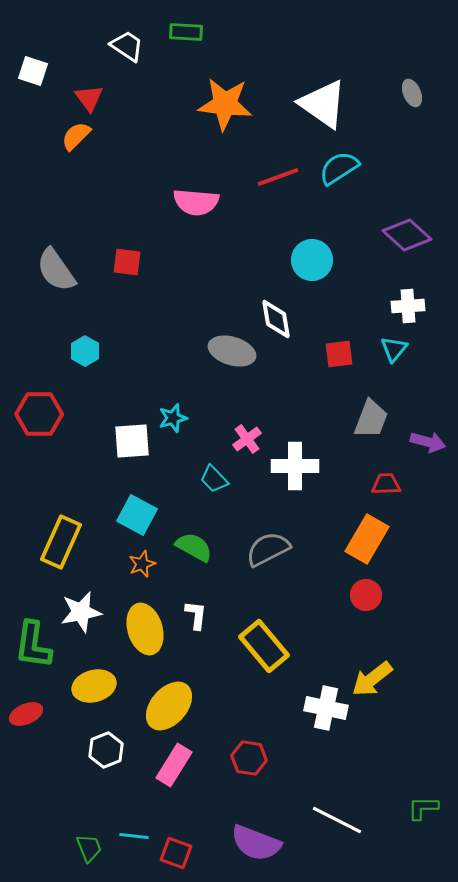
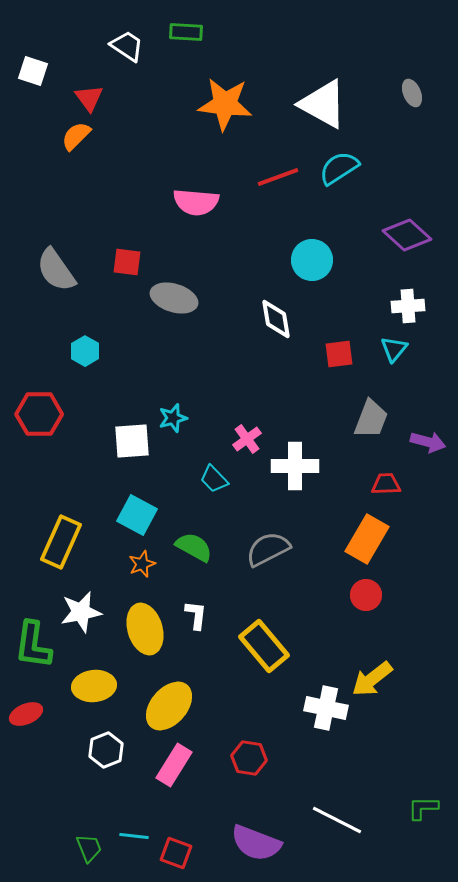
white triangle at (323, 104): rotated 6 degrees counterclockwise
gray ellipse at (232, 351): moved 58 px left, 53 px up
yellow ellipse at (94, 686): rotated 9 degrees clockwise
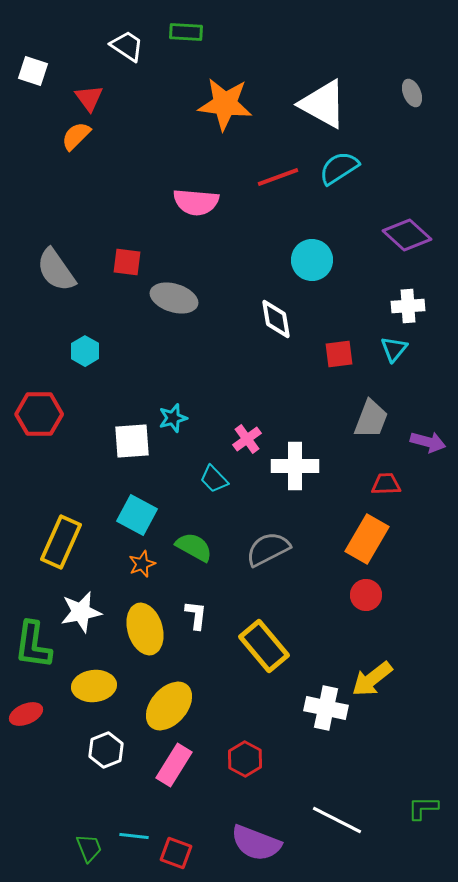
red hexagon at (249, 758): moved 4 px left, 1 px down; rotated 20 degrees clockwise
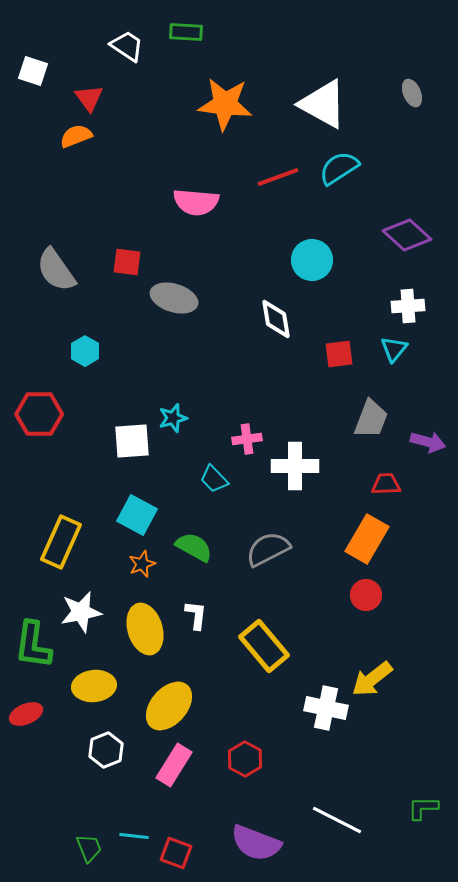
orange semicircle at (76, 136): rotated 24 degrees clockwise
pink cross at (247, 439): rotated 28 degrees clockwise
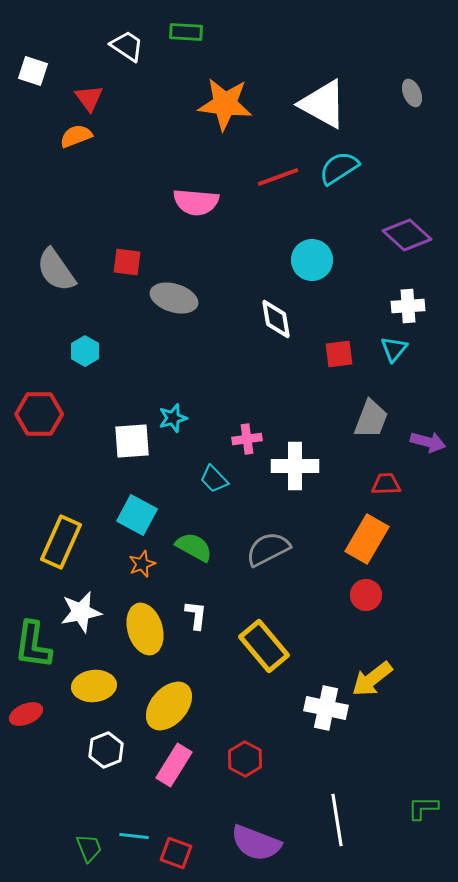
white line at (337, 820): rotated 54 degrees clockwise
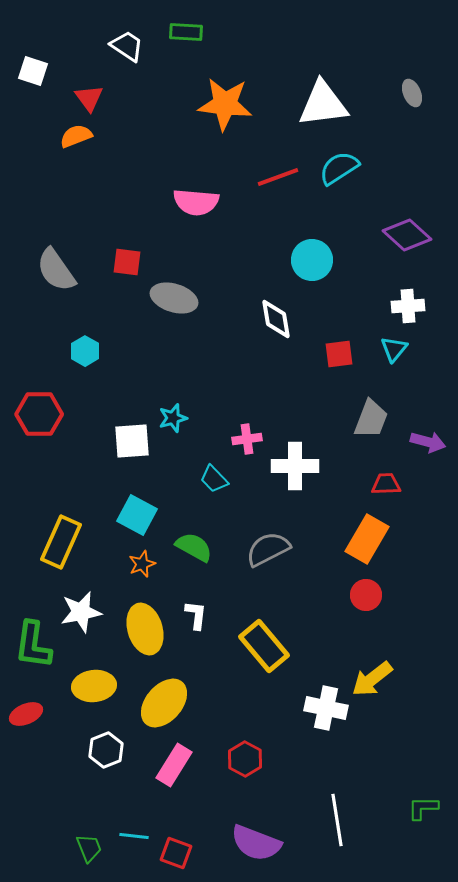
white triangle at (323, 104): rotated 36 degrees counterclockwise
yellow ellipse at (169, 706): moved 5 px left, 3 px up
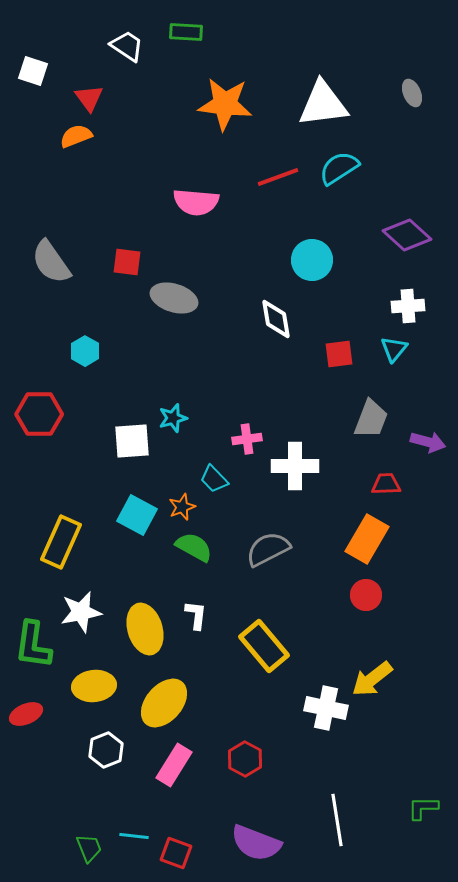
gray semicircle at (56, 270): moved 5 px left, 8 px up
orange star at (142, 564): moved 40 px right, 57 px up
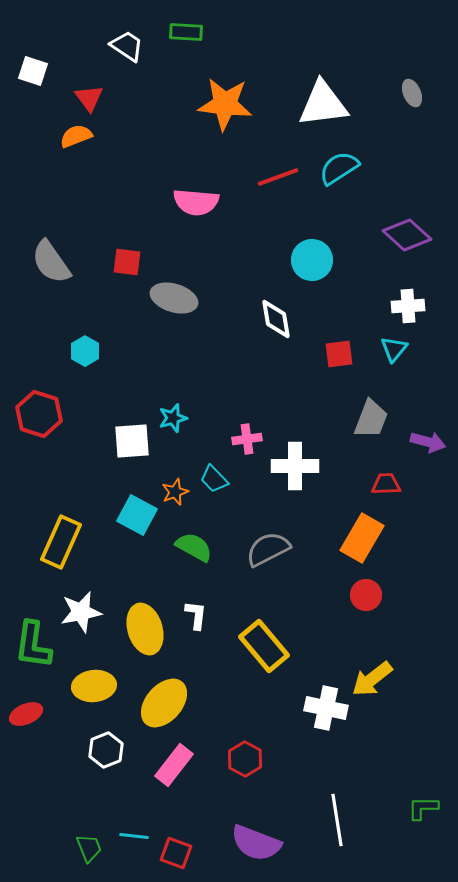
red hexagon at (39, 414): rotated 18 degrees clockwise
orange star at (182, 507): moved 7 px left, 15 px up
orange rectangle at (367, 539): moved 5 px left, 1 px up
pink rectangle at (174, 765): rotated 6 degrees clockwise
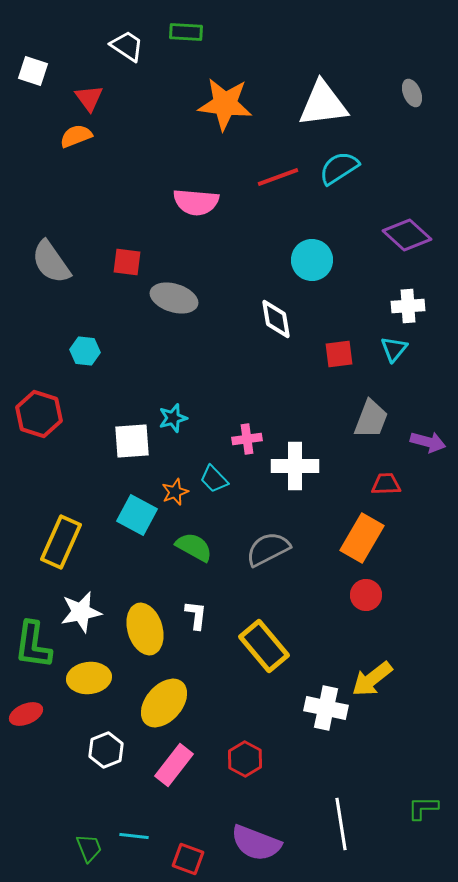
cyan hexagon at (85, 351): rotated 24 degrees counterclockwise
yellow ellipse at (94, 686): moved 5 px left, 8 px up
white line at (337, 820): moved 4 px right, 4 px down
red square at (176, 853): moved 12 px right, 6 px down
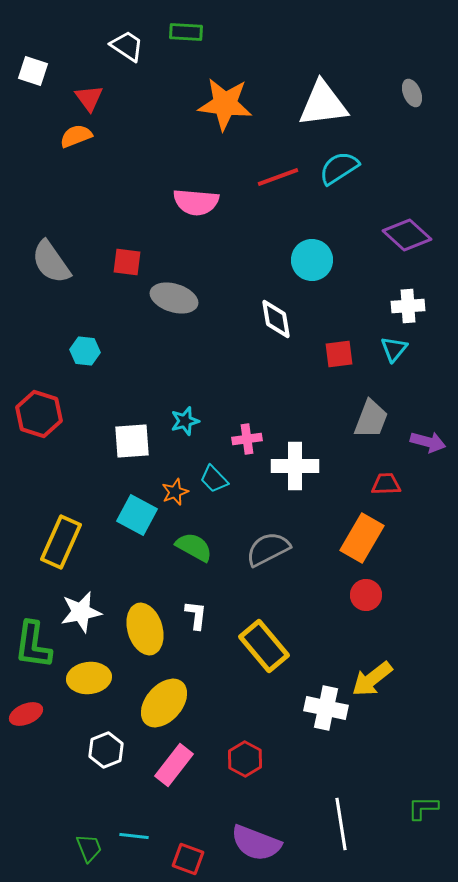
cyan star at (173, 418): moved 12 px right, 3 px down
